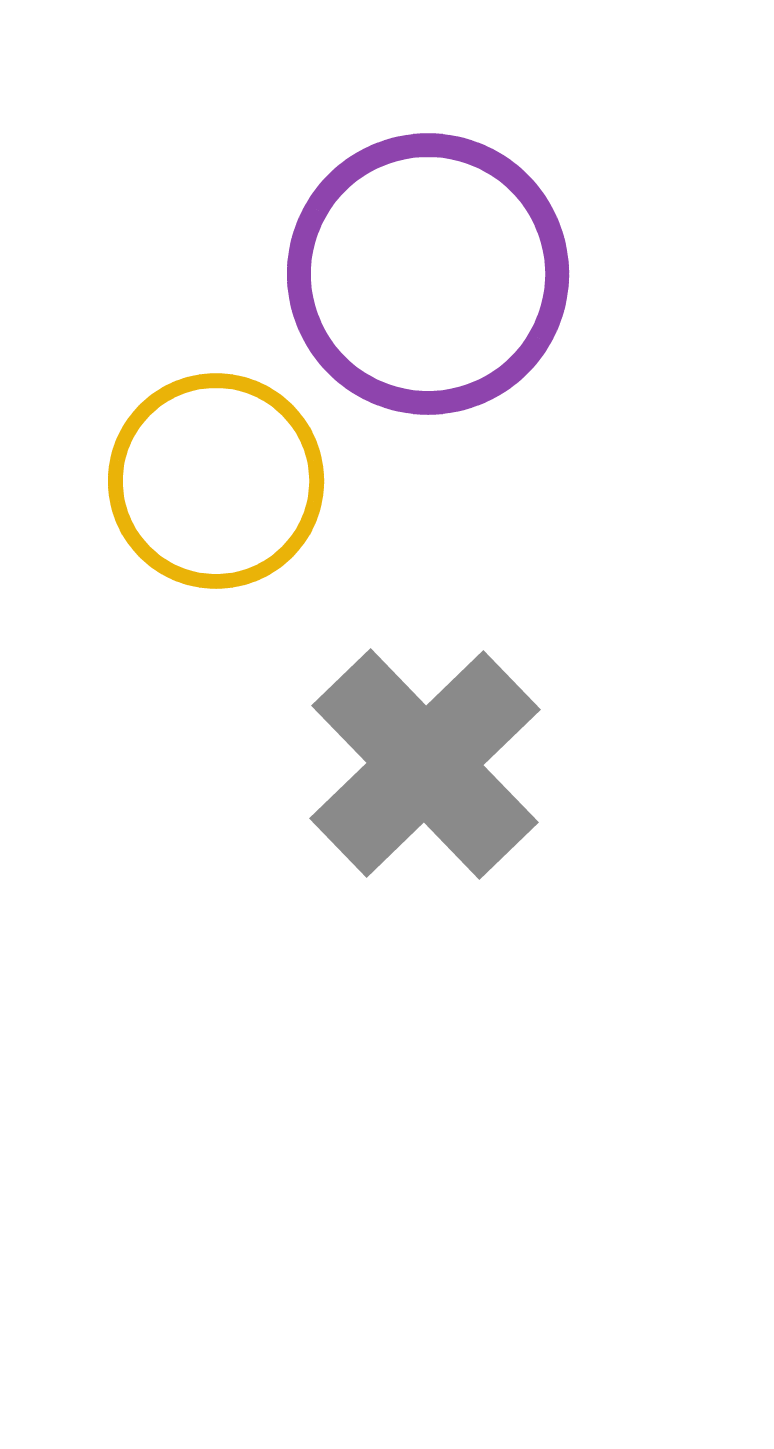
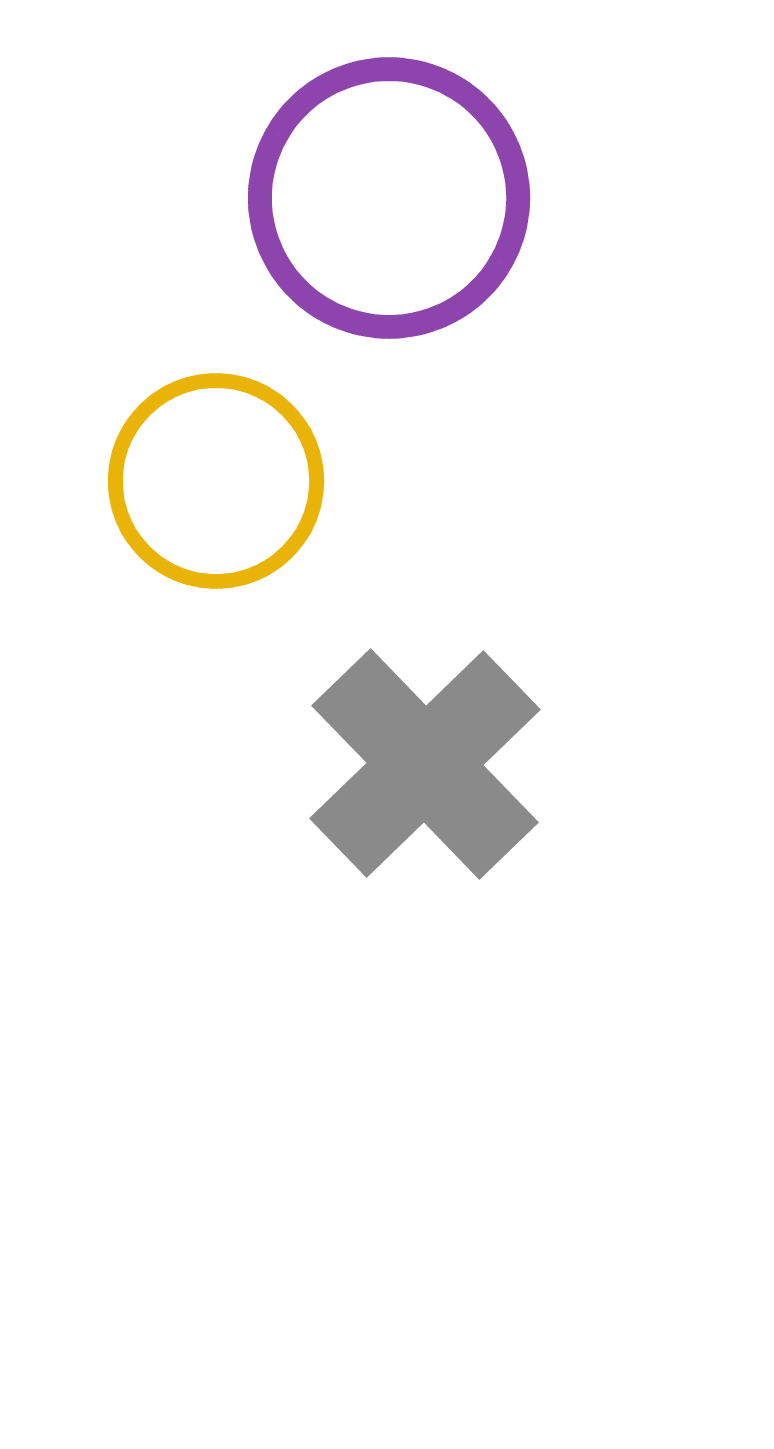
purple circle: moved 39 px left, 76 px up
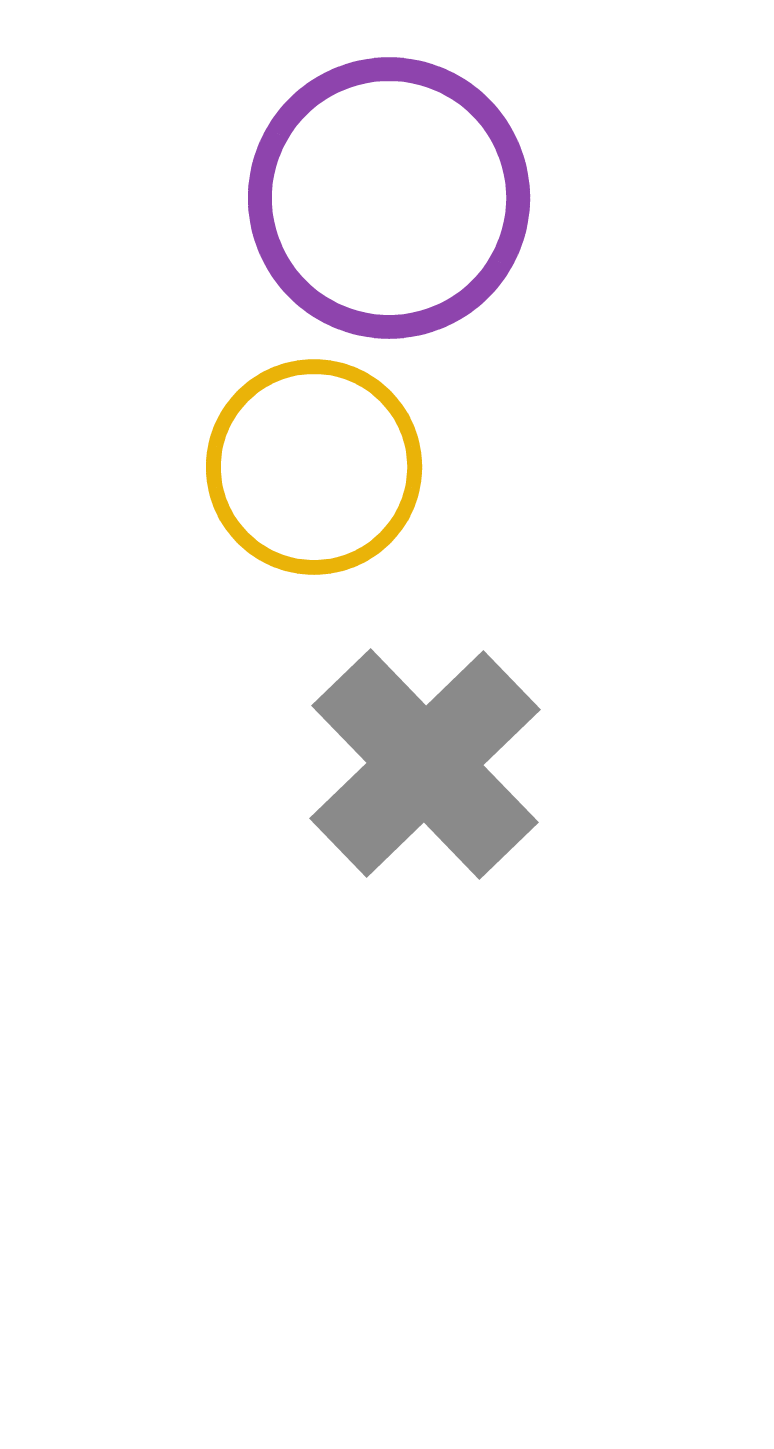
yellow circle: moved 98 px right, 14 px up
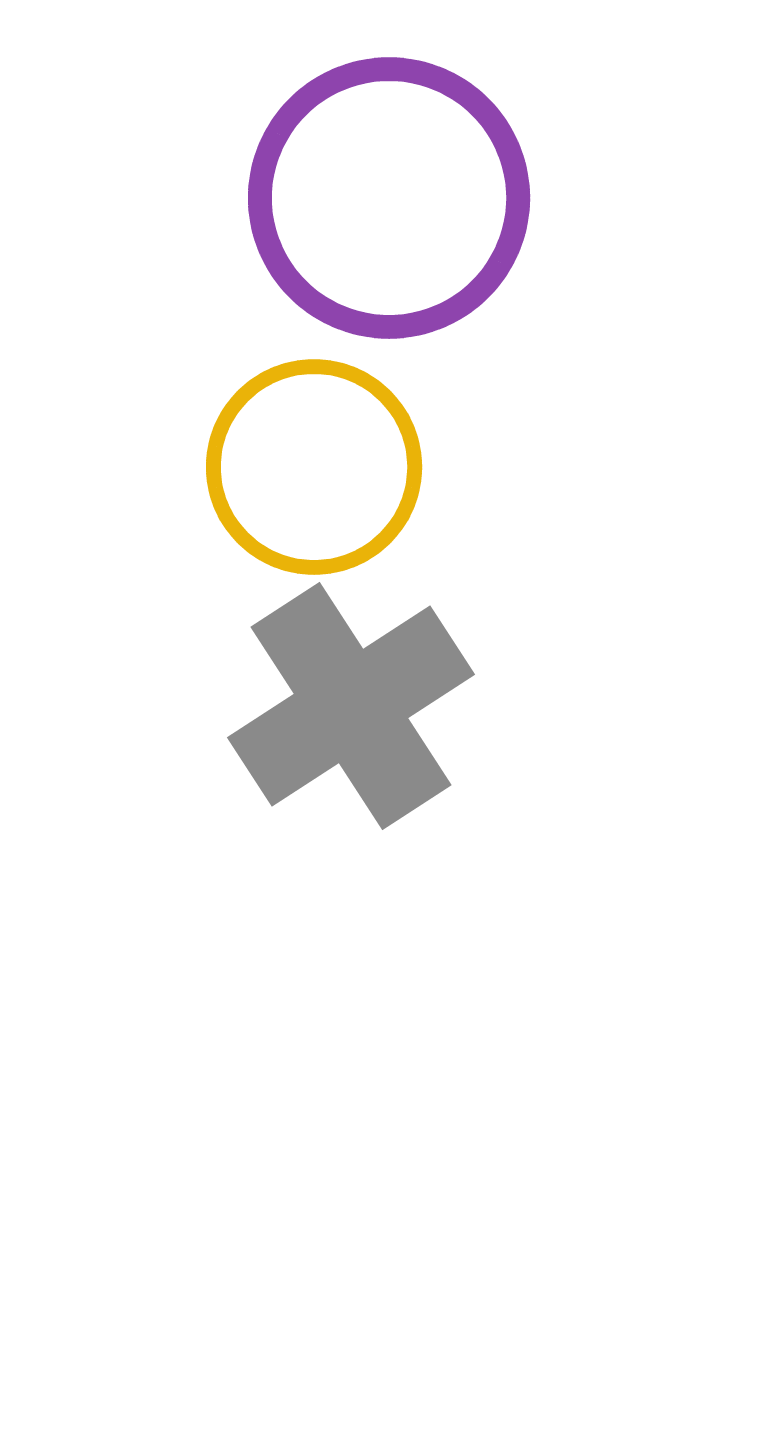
gray cross: moved 74 px left, 58 px up; rotated 11 degrees clockwise
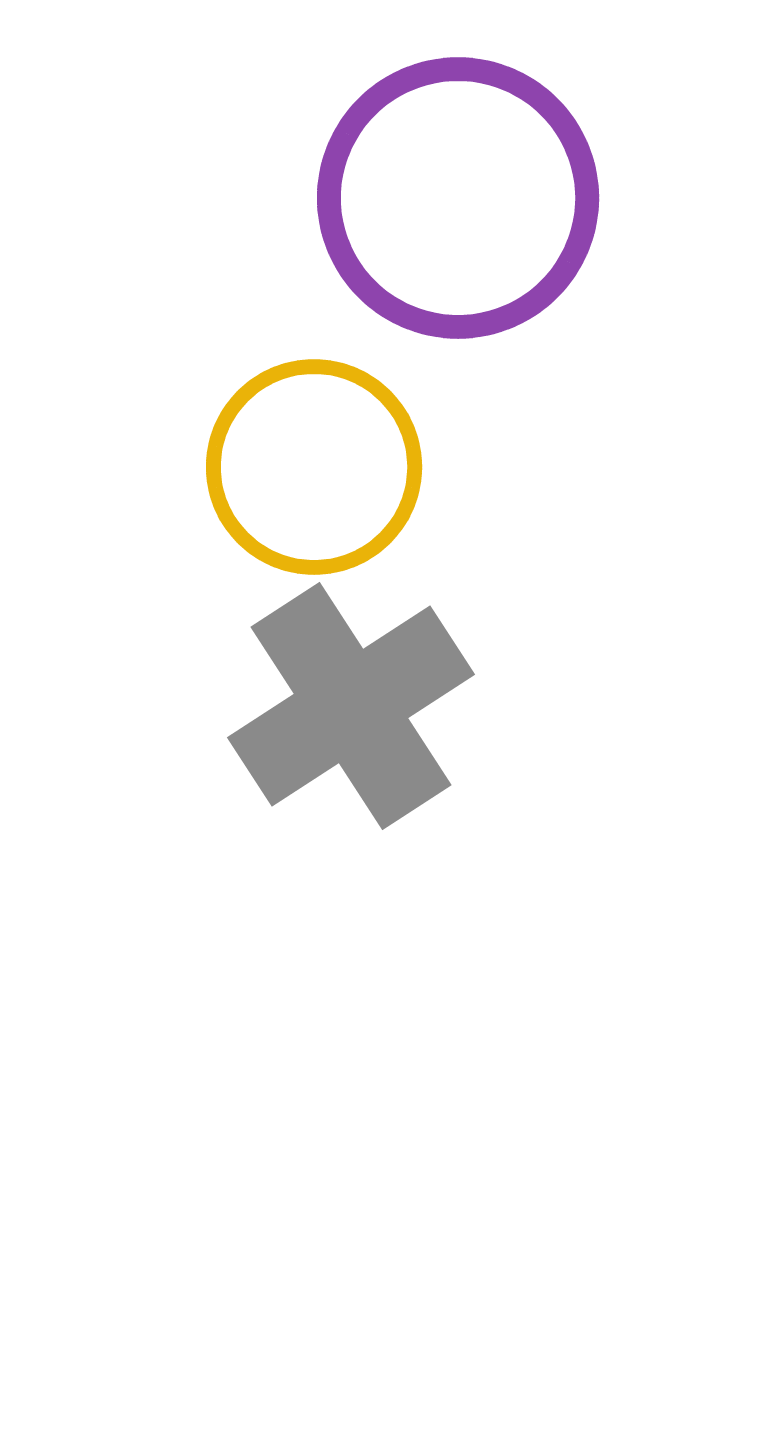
purple circle: moved 69 px right
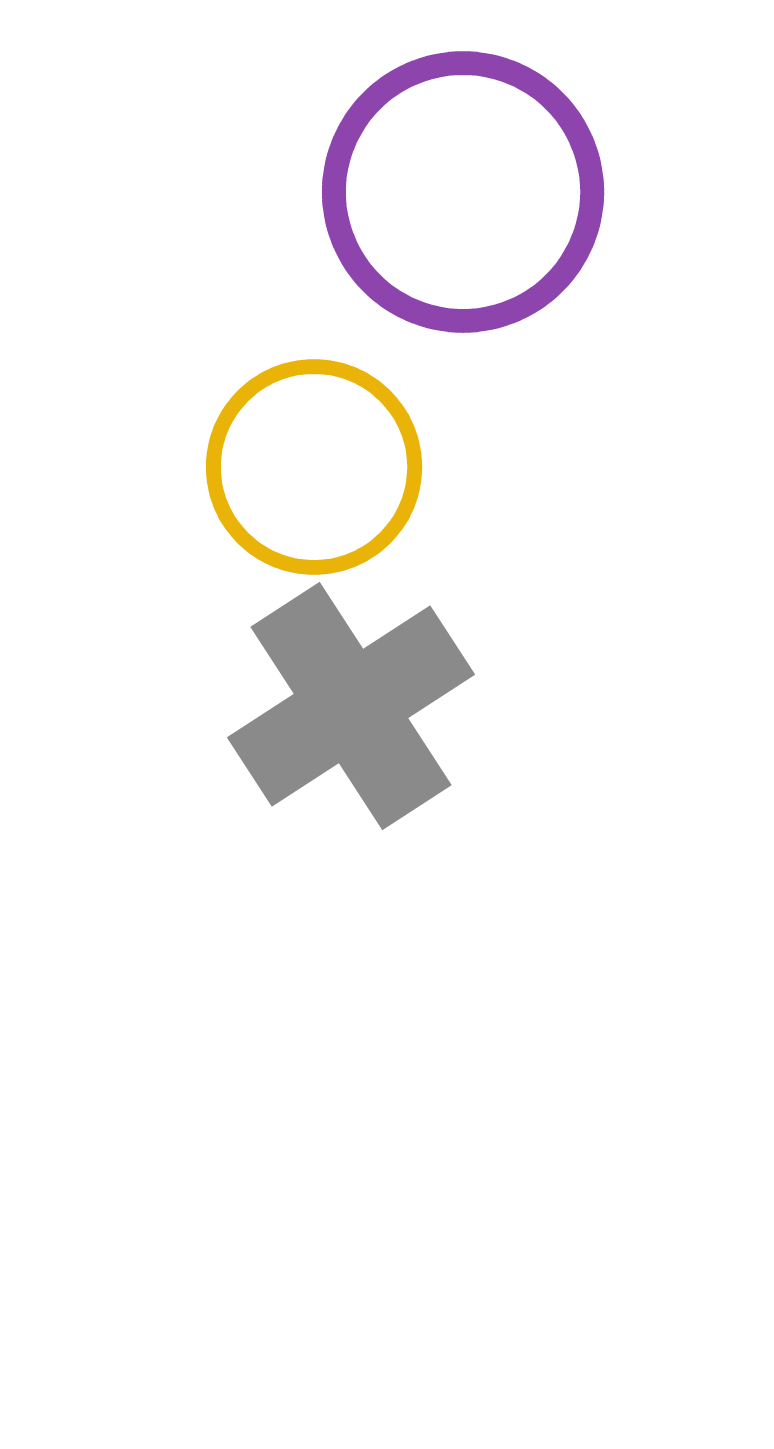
purple circle: moved 5 px right, 6 px up
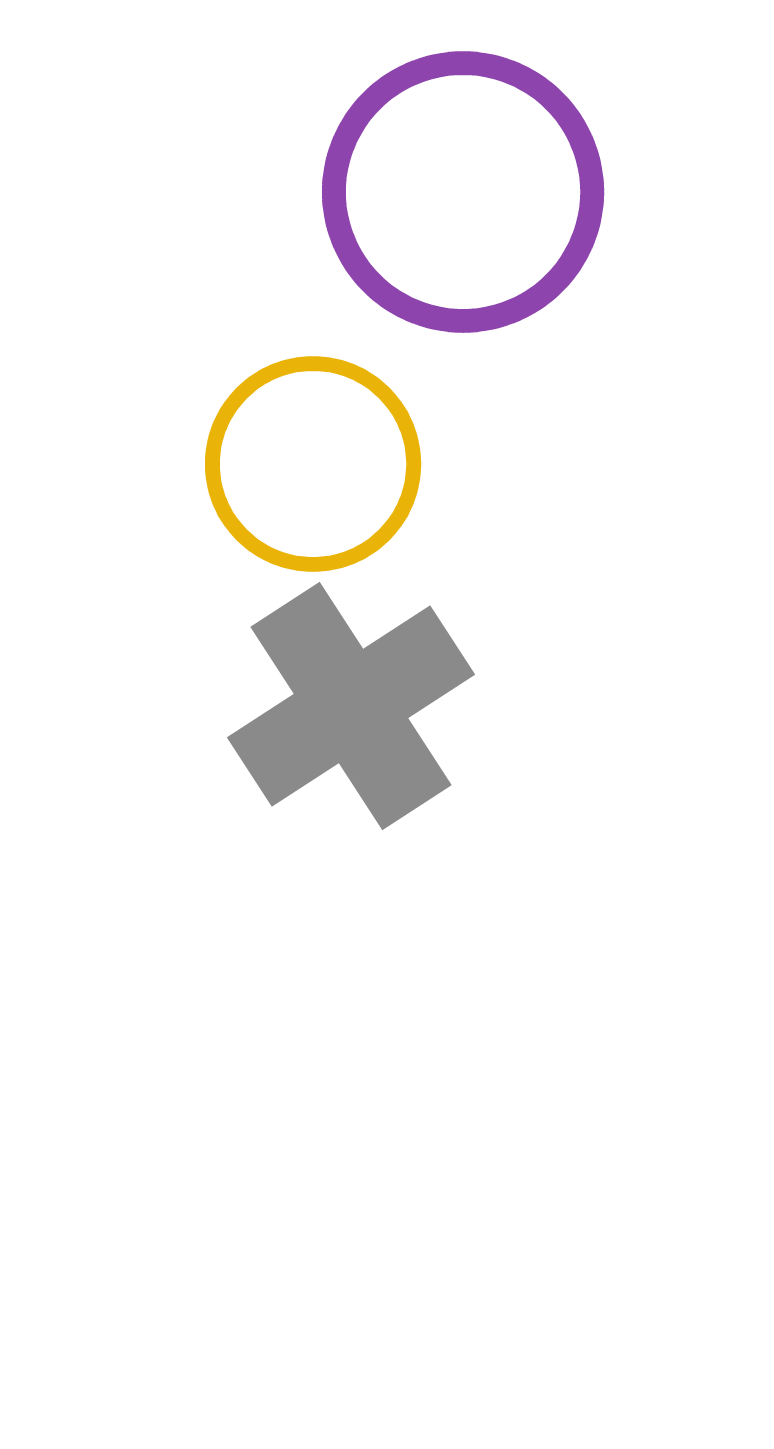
yellow circle: moved 1 px left, 3 px up
